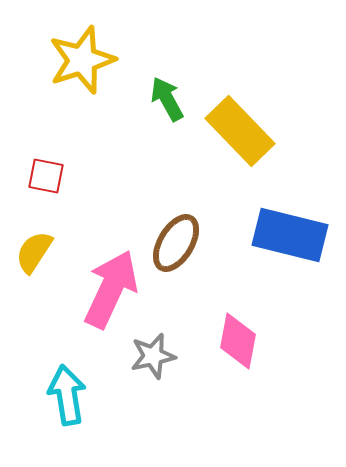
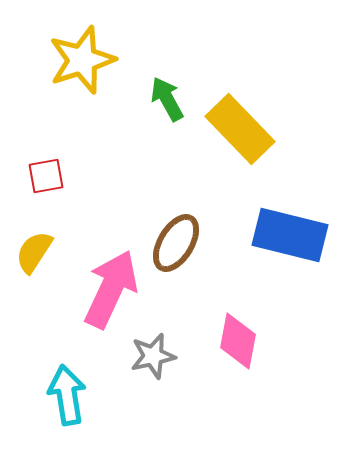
yellow rectangle: moved 2 px up
red square: rotated 21 degrees counterclockwise
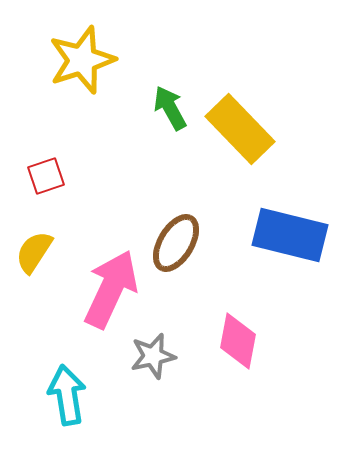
green arrow: moved 3 px right, 9 px down
red square: rotated 9 degrees counterclockwise
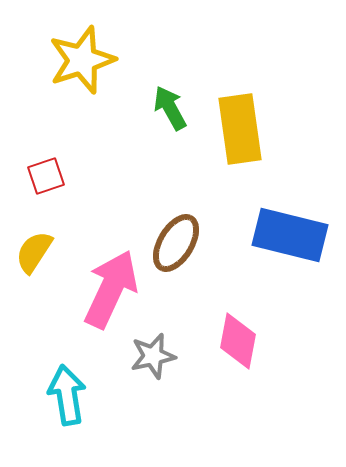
yellow rectangle: rotated 36 degrees clockwise
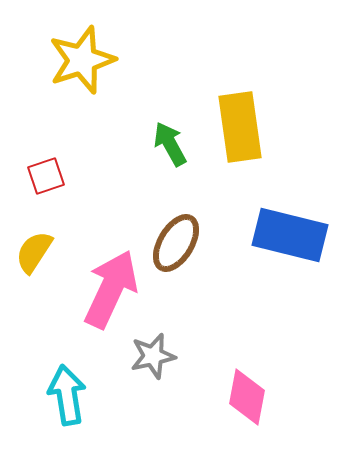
green arrow: moved 36 px down
yellow rectangle: moved 2 px up
pink diamond: moved 9 px right, 56 px down
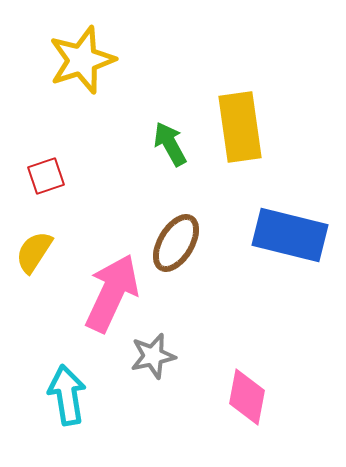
pink arrow: moved 1 px right, 4 px down
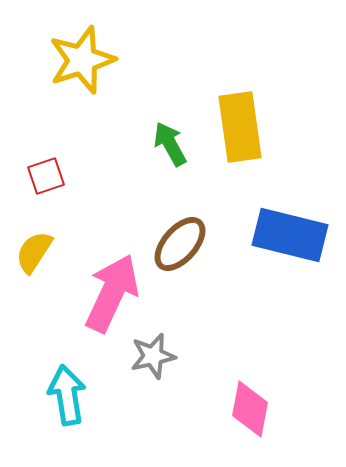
brown ellipse: moved 4 px right, 1 px down; rotated 10 degrees clockwise
pink diamond: moved 3 px right, 12 px down
